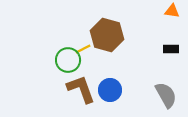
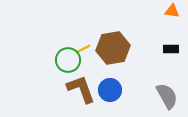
brown hexagon: moved 6 px right, 13 px down; rotated 24 degrees counterclockwise
gray semicircle: moved 1 px right, 1 px down
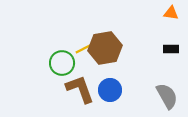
orange triangle: moved 1 px left, 2 px down
brown hexagon: moved 8 px left
green circle: moved 6 px left, 3 px down
brown L-shape: moved 1 px left
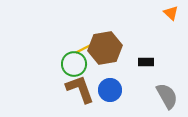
orange triangle: rotated 35 degrees clockwise
black rectangle: moved 25 px left, 13 px down
green circle: moved 12 px right, 1 px down
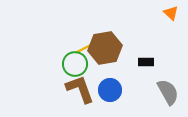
green circle: moved 1 px right
gray semicircle: moved 1 px right, 4 px up
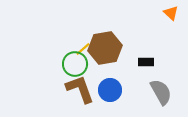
yellow line: rotated 14 degrees counterclockwise
gray semicircle: moved 7 px left
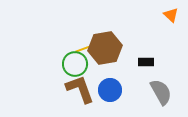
orange triangle: moved 2 px down
yellow line: rotated 21 degrees clockwise
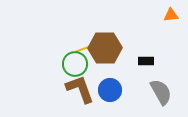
orange triangle: rotated 49 degrees counterclockwise
brown hexagon: rotated 8 degrees clockwise
black rectangle: moved 1 px up
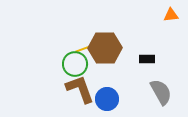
black rectangle: moved 1 px right, 2 px up
blue circle: moved 3 px left, 9 px down
